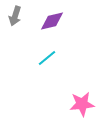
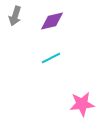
cyan line: moved 4 px right; rotated 12 degrees clockwise
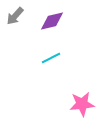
gray arrow: rotated 24 degrees clockwise
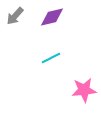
purple diamond: moved 4 px up
pink star: moved 2 px right, 14 px up
